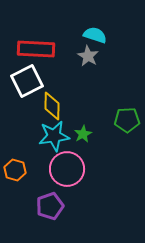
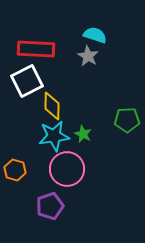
green star: rotated 18 degrees counterclockwise
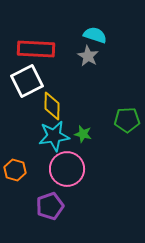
green star: rotated 12 degrees counterclockwise
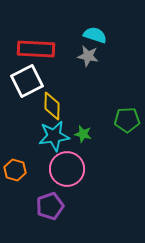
gray star: rotated 20 degrees counterclockwise
